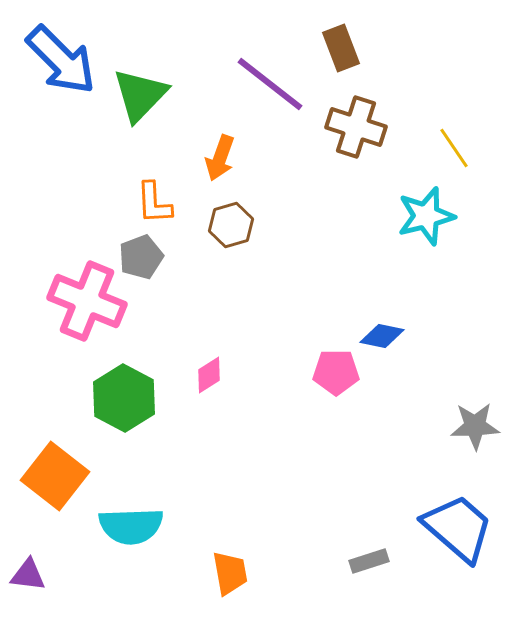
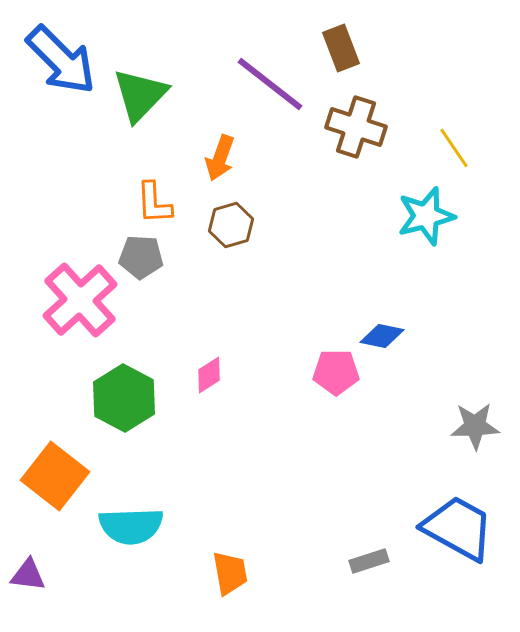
gray pentagon: rotated 24 degrees clockwise
pink cross: moved 7 px left, 1 px up; rotated 26 degrees clockwise
blue trapezoid: rotated 12 degrees counterclockwise
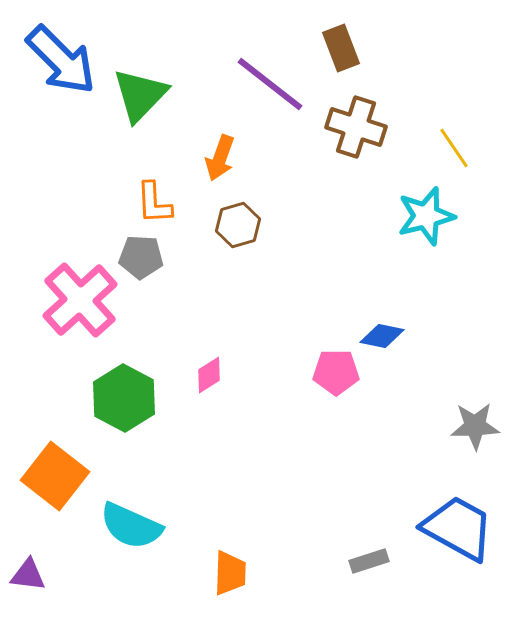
brown hexagon: moved 7 px right
cyan semicircle: rotated 26 degrees clockwise
orange trapezoid: rotated 12 degrees clockwise
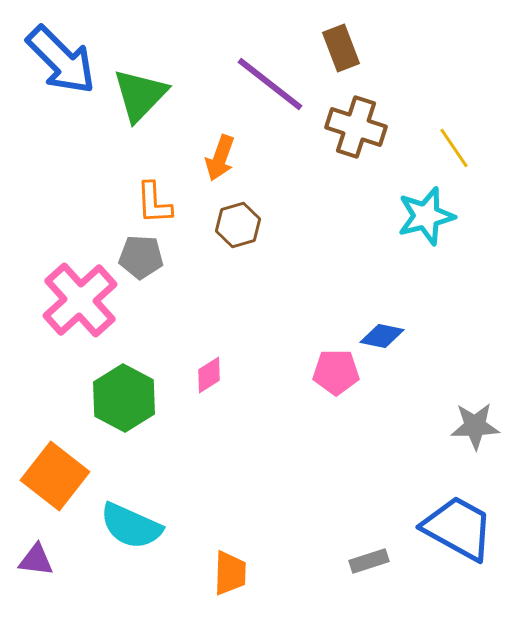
purple triangle: moved 8 px right, 15 px up
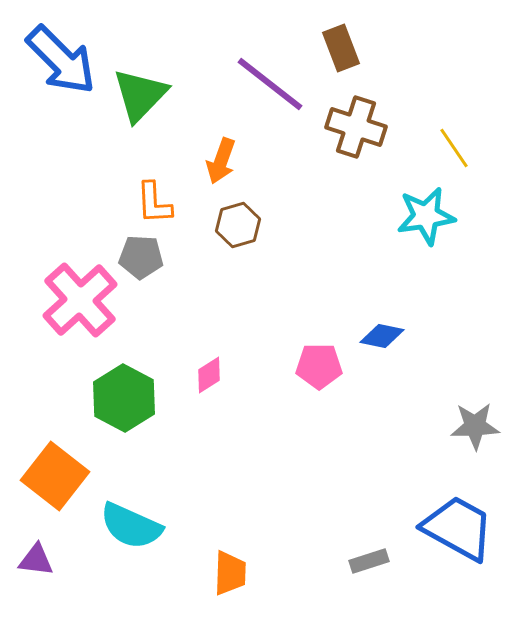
orange arrow: moved 1 px right, 3 px down
cyan star: rotated 6 degrees clockwise
pink pentagon: moved 17 px left, 6 px up
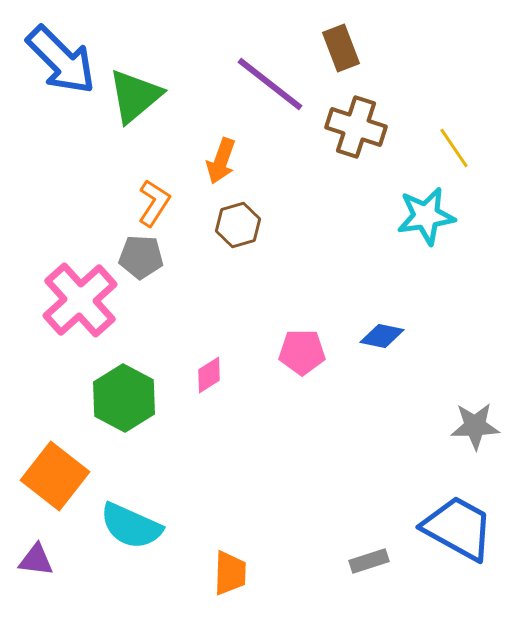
green triangle: moved 5 px left, 1 px down; rotated 6 degrees clockwise
orange L-shape: rotated 144 degrees counterclockwise
pink pentagon: moved 17 px left, 14 px up
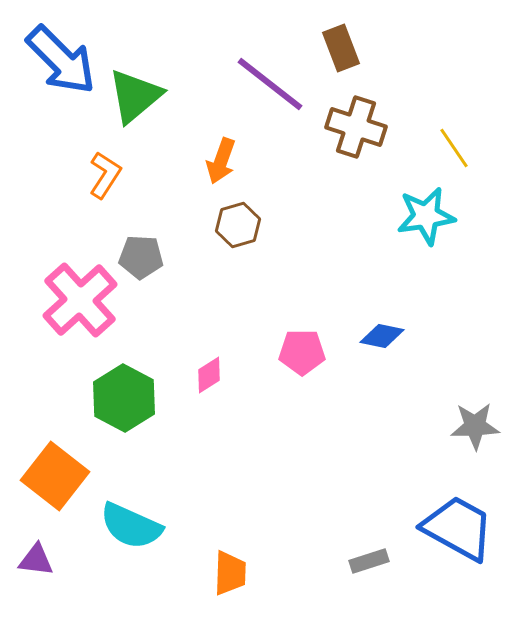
orange L-shape: moved 49 px left, 28 px up
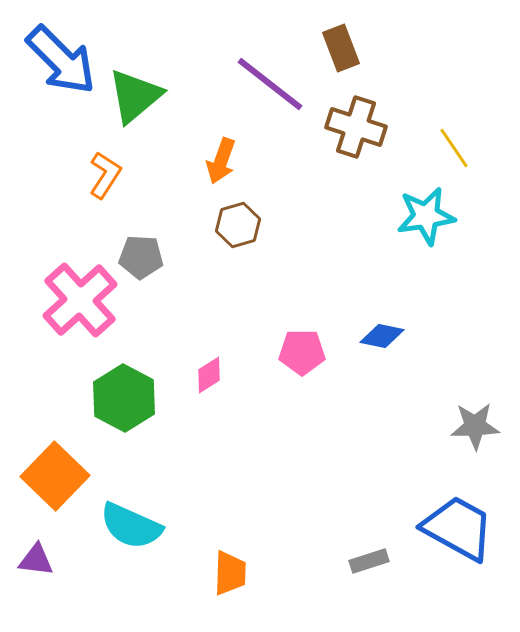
orange square: rotated 6 degrees clockwise
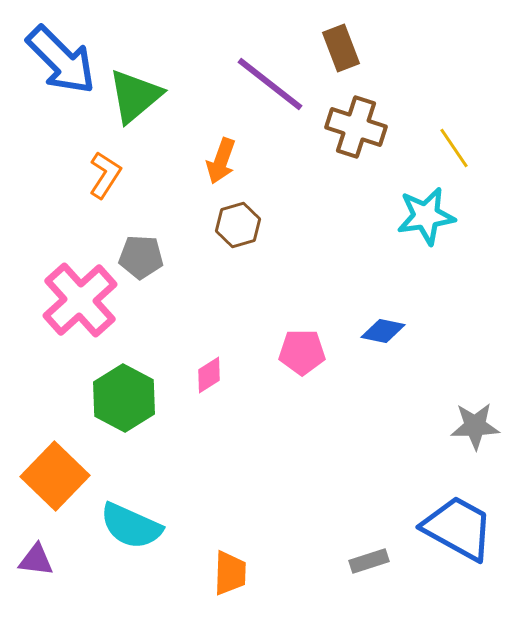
blue diamond: moved 1 px right, 5 px up
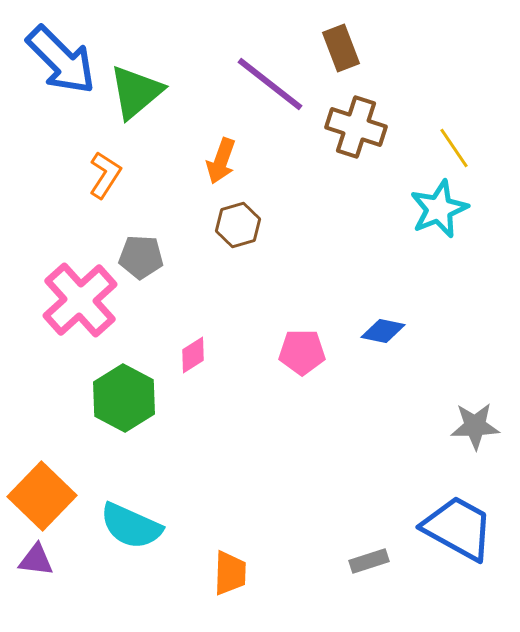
green triangle: moved 1 px right, 4 px up
cyan star: moved 13 px right, 7 px up; rotated 14 degrees counterclockwise
pink diamond: moved 16 px left, 20 px up
orange square: moved 13 px left, 20 px down
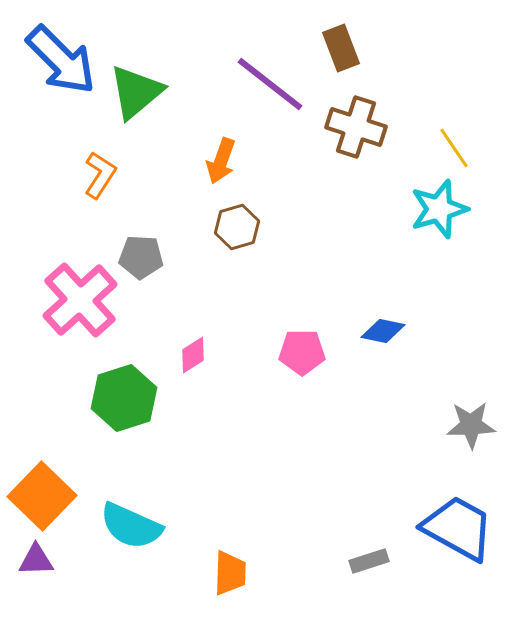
orange L-shape: moved 5 px left
cyan star: rotated 6 degrees clockwise
brown hexagon: moved 1 px left, 2 px down
green hexagon: rotated 14 degrees clockwise
gray star: moved 4 px left, 1 px up
purple triangle: rotated 9 degrees counterclockwise
